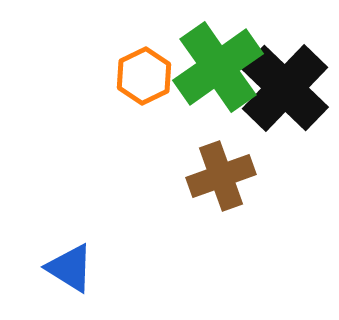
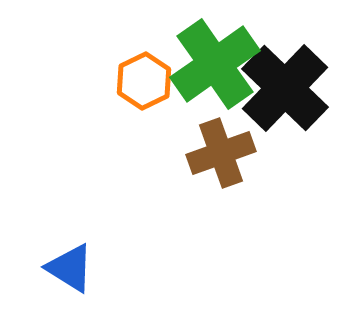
green cross: moved 3 px left, 3 px up
orange hexagon: moved 5 px down
brown cross: moved 23 px up
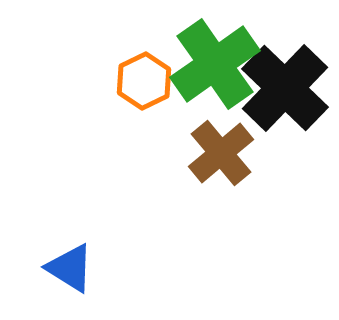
brown cross: rotated 20 degrees counterclockwise
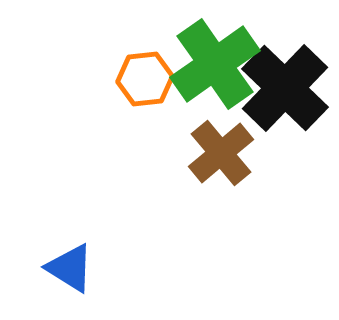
orange hexagon: moved 1 px right, 2 px up; rotated 20 degrees clockwise
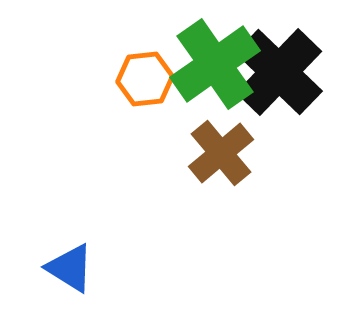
black cross: moved 6 px left, 16 px up
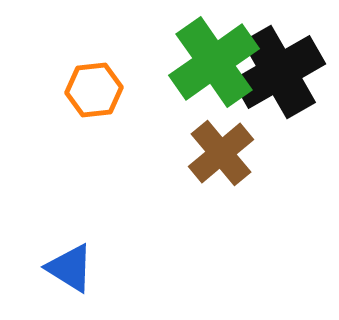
green cross: moved 1 px left, 2 px up
black cross: rotated 16 degrees clockwise
orange hexagon: moved 51 px left, 11 px down
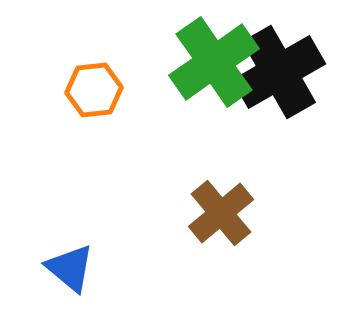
brown cross: moved 60 px down
blue triangle: rotated 8 degrees clockwise
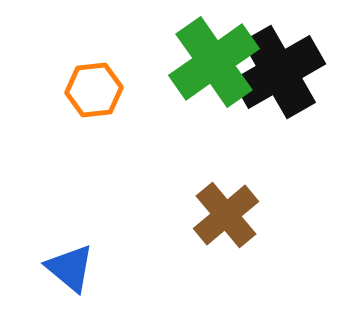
brown cross: moved 5 px right, 2 px down
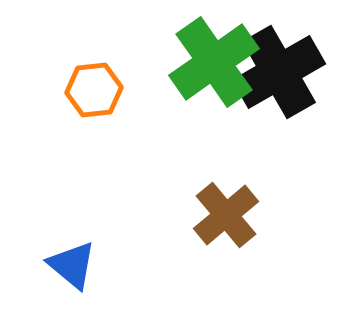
blue triangle: moved 2 px right, 3 px up
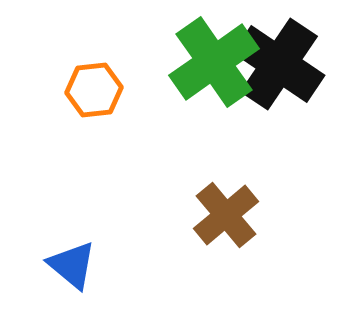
black cross: moved 8 px up; rotated 26 degrees counterclockwise
